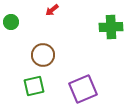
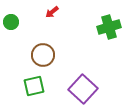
red arrow: moved 2 px down
green cross: moved 2 px left; rotated 15 degrees counterclockwise
purple square: rotated 24 degrees counterclockwise
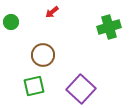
purple square: moved 2 px left
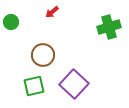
purple square: moved 7 px left, 5 px up
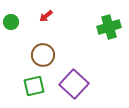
red arrow: moved 6 px left, 4 px down
